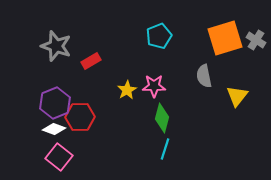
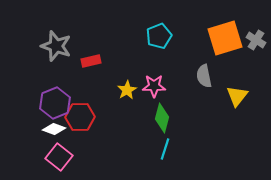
red rectangle: rotated 18 degrees clockwise
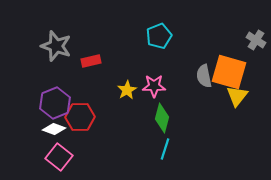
orange square: moved 4 px right, 34 px down; rotated 33 degrees clockwise
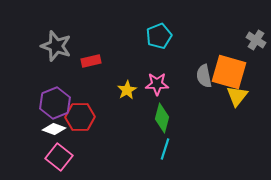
pink star: moved 3 px right, 2 px up
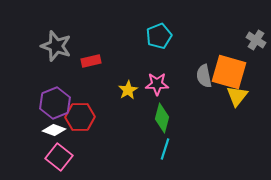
yellow star: moved 1 px right
white diamond: moved 1 px down
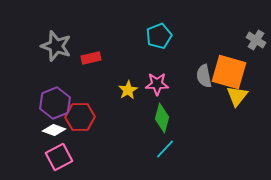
red rectangle: moved 3 px up
cyan line: rotated 25 degrees clockwise
pink square: rotated 24 degrees clockwise
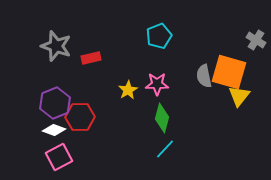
yellow triangle: moved 2 px right
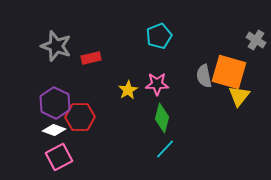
purple hexagon: rotated 12 degrees counterclockwise
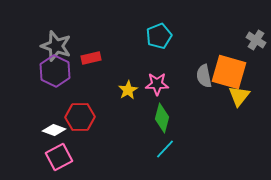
purple hexagon: moved 32 px up
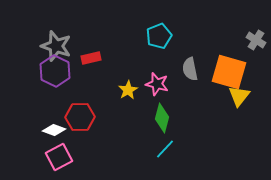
gray semicircle: moved 14 px left, 7 px up
pink star: rotated 15 degrees clockwise
